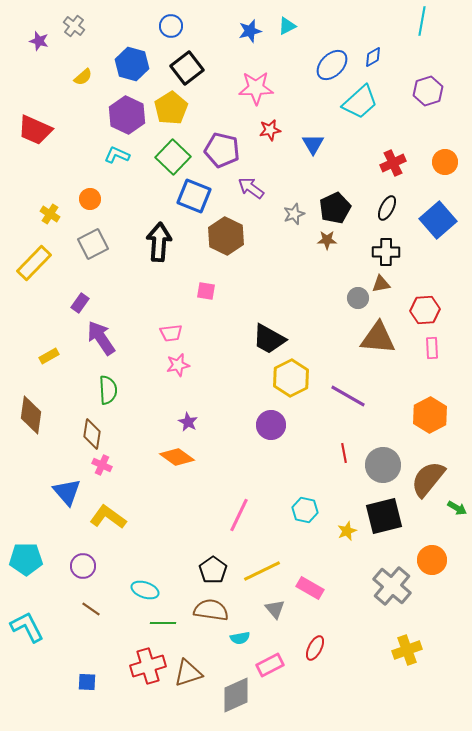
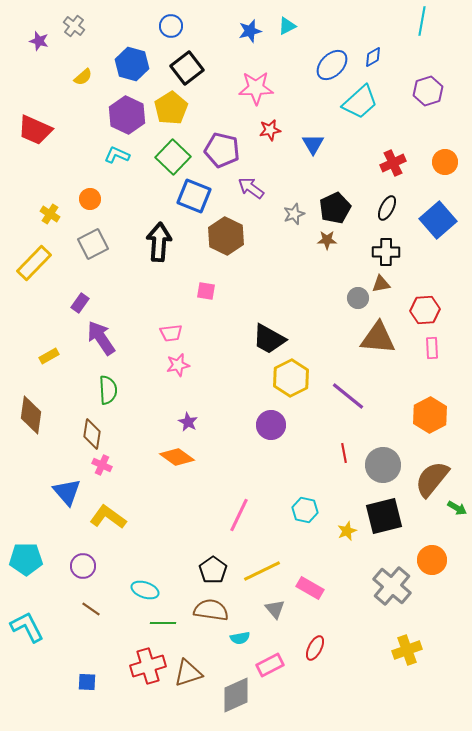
purple line at (348, 396): rotated 9 degrees clockwise
brown semicircle at (428, 479): moved 4 px right
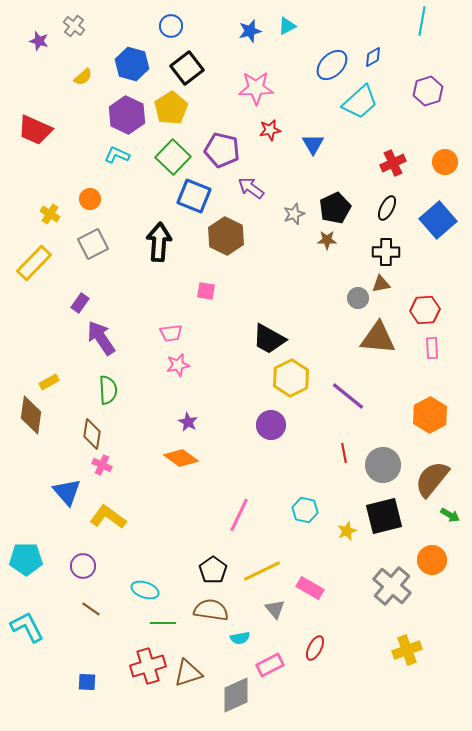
yellow rectangle at (49, 356): moved 26 px down
orange diamond at (177, 457): moved 4 px right, 1 px down
green arrow at (457, 508): moved 7 px left, 7 px down
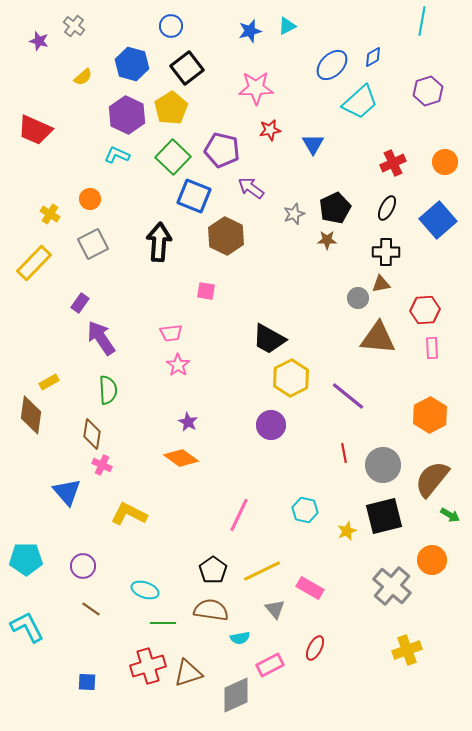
pink star at (178, 365): rotated 25 degrees counterclockwise
yellow L-shape at (108, 517): moved 21 px right, 3 px up; rotated 9 degrees counterclockwise
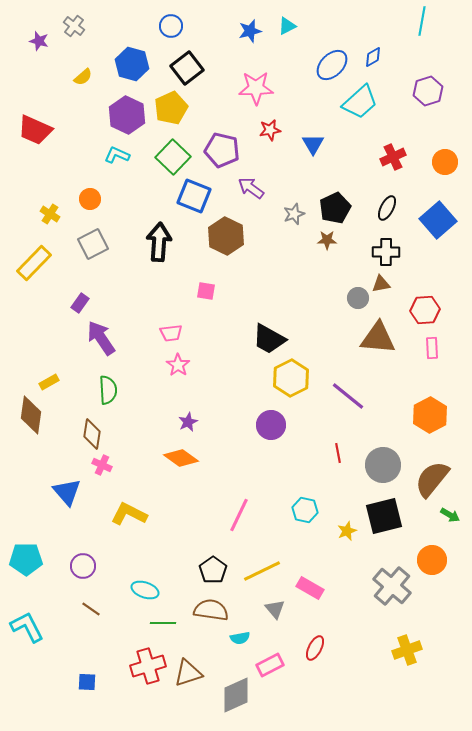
yellow pentagon at (171, 108): rotated 8 degrees clockwise
red cross at (393, 163): moved 6 px up
purple star at (188, 422): rotated 18 degrees clockwise
red line at (344, 453): moved 6 px left
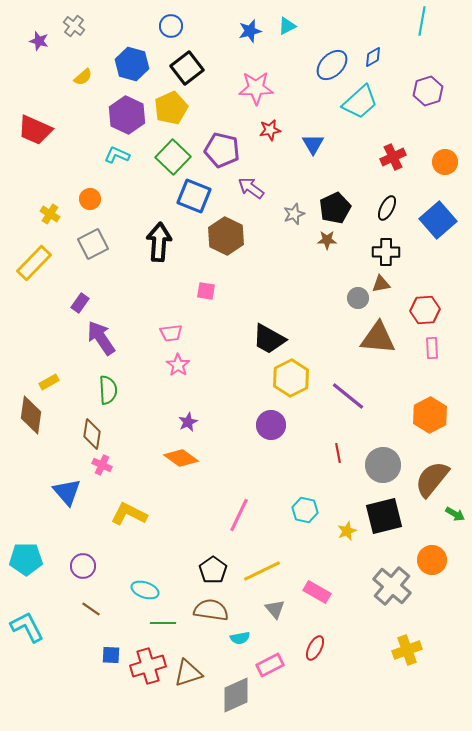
green arrow at (450, 515): moved 5 px right, 1 px up
pink rectangle at (310, 588): moved 7 px right, 4 px down
blue square at (87, 682): moved 24 px right, 27 px up
